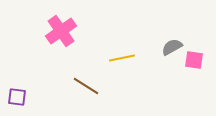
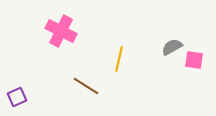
pink cross: rotated 28 degrees counterclockwise
yellow line: moved 3 px left, 1 px down; rotated 65 degrees counterclockwise
purple square: rotated 30 degrees counterclockwise
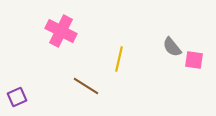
gray semicircle: rotated 100 degrees counterclockwise
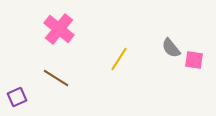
pink cross: moved 2 px left, 2 px up; rotated 12 degrees clockwise
gray semicircle: moved 1 px left, 1 px down
yellow line: rotated 20 degrees clockwise
brown line: moved 30 px left, 8 px up
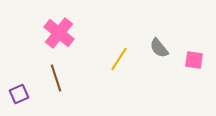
pink cross: moved 4 px down
gray semicircle: moved 12 px left
brown line: rotated 40 degrees clockwise
purple square: moved 2 px right, 3 px up
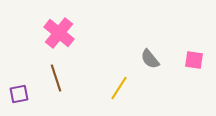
gray semicircle: moved 9 px left, 11 px down
yellow line: moved 29 px down
purple square: rotated 12 degrees clockwise
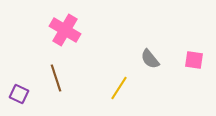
pink cross: moved 6 px right, 3 px up; rotated 8 degrees counterclockwise
purple square: rotated 36 degrees clockwise
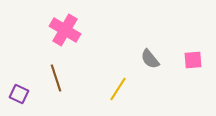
pink square: moved 1 px left; rotated 12 degrees counterclockwise
yellow line: moved 1 px left, 1 px down
